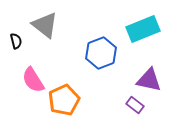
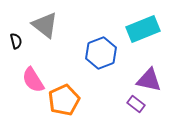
purple rectangle: moved 1 px right, 1 px up
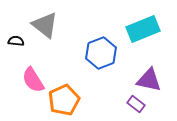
black semicircle: rotated 70 degrees counterclockwise
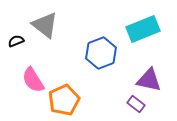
black semicircle: rotated 28 degrees counterclockwise
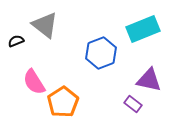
pink semicircle: moved 1 px right, 2 px down
orange pentagon: moved 1 px left, 2 px down; rotated 8 degrees counterclockwise
purple rectangle: moved 3 px left
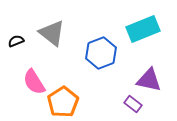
gray triangle: moved 7 px right, 8 px down
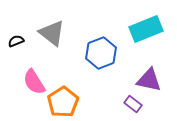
cyan rectangle: moved 3 px right
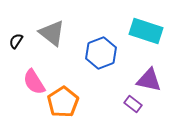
cyan rectangle: moved 2 px down; rotated 40 degrees clockwise
black semicircle: rotated 35 degrees counterclockwise
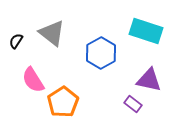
blue hexagon: rotated 8 degrees counterclockwise
pink semicircle: moved 1 px left, 2 px up
